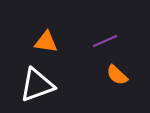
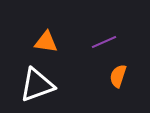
purple line: moved 1 px left, 1 px down
orange semicircle: moved 1 px right, 1 px down; rotated 65 degrees clockwise
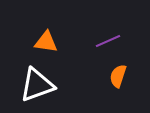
purple line: moved 4 px right, 1 px up
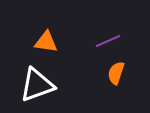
orange semicircle: moved 2 px left, 3 px up
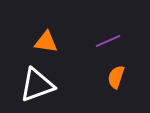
orange semicircle: moved 4 px down
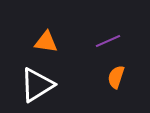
white triangle: rotated 12 degrees counterclockwise
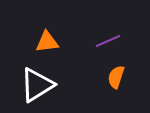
orange triangle: moved 1 px right; rotated 15 degrees counterclockwise
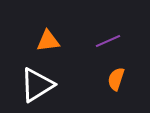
orange triangle: moved 1 px right, 1 px up
orange semicircle: moved 2 px down
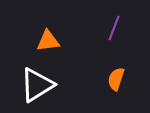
purple line: moved 6 px right, 13 px up; rotated 45 degrees counterclockwise
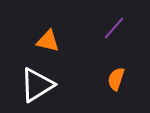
purple line: rotated 20 degrees clockwise
orange triangle: rotated 20 degrees clockwise
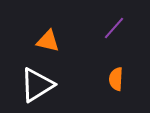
orange semicircle: rotated 15 degrees counterclockwise
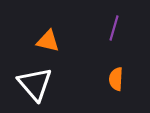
purple line: rotated 25 degrees counterclockwise
white triangle: moved 2 px left, 1 px up; rotated 39 degrees counterclockwise
